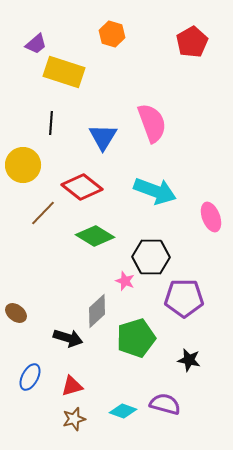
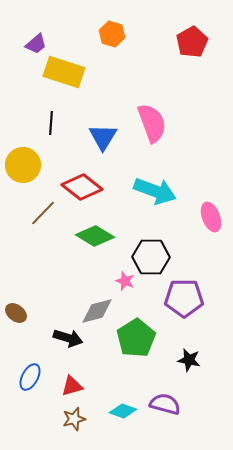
gray diamond: rotated 28 degrees clockwise
green pentagon: rotated 15 degrees counterclockwise
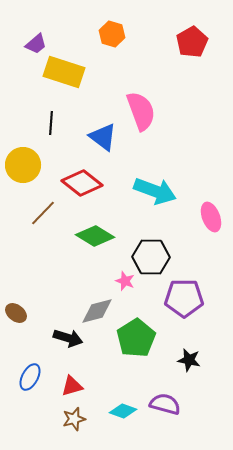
pink semicircle: moved 11 px left, 12 px up
blue triangle: rotated 24 degrees counterclockwise
red diamond: moved 4 px up
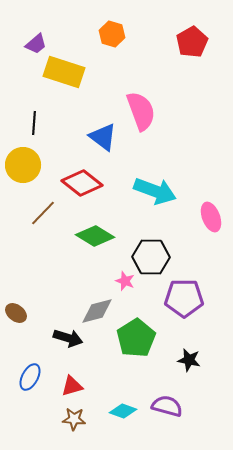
black line: moved 17 px left
purple semicircle: moved 2 px right, 2 px down
brown star: rotated 20 degrees clockwise
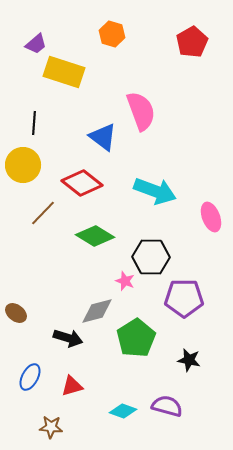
brown star: moved 23 px left, 8 px down
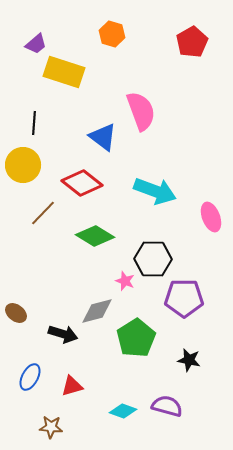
black hexagon: moved 2 px right, 2 px down
black arrow: moved 5 px left, 4 px up
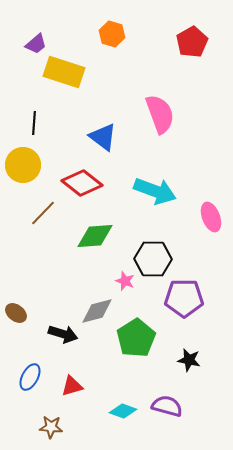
pink semicircle: moved 19 px right, 3 px down
green diamond: rotated 36 degrees counterclockwise
